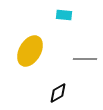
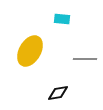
cyan rectangle: moved 2 px left, 4 px down
black diamond: rotated 20 degrees clockwise
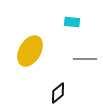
cyan rectangle: moved 10 px right, 3 px down
black diamond: rotated 30 degrees counterclockwise
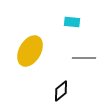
gray line: moved 1 px left, 1 px up
black diamond: moved 3 px right, 2 px up
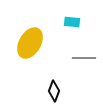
yellow ellipse: moved 8 px up
black diamond: moved 7 px left; rotated 30 degrees counterclockwise
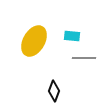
cyan rectangle: moved 14 px down
yellow ellipse: moved 4 px right, 2 px up
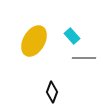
cyan rectangle: rotated 42 degrees clockwise
black diamond: moved 2 px left, 1 px down
